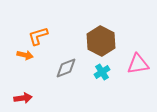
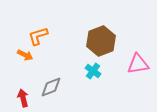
brown hexagon: rotated 12 degrees clockwise
orange arrow: rotated 14 degrees clockwise
gray diamond: moved 15 px left, 19 px down
cyan cross: moved 9 px left, 1 px up; rotated 21 degrees counterclockwise
red arrow: rotated 96 degrees counterclockwise
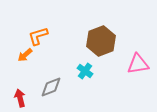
orange arrow: rotated 112 degrees clockwise
cyan cross: moved 8 px left
red arrow: moved 3 px left
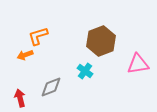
orange arrow: rotated 21 degrees clockwise
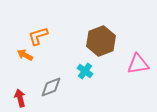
orange arrow: rotated 49 degrees clockwise
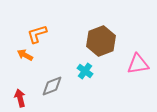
orange L-shape: moved 1 px left, 2 px up
gray diamond: moved 1 px right, 1 px up
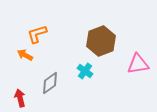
gray diamond: moved 2 px left, 3 px up; rotated 15 degrees counterclockwise
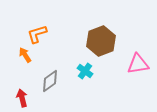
orange arrow: rotated 28 degrees clockwise
gray diamond: moved 2 px up
red arrow: moved 2 px right
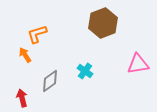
brown hexagon: moved 2 px right, 18 px up
